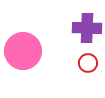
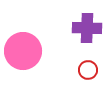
red circle: moved 7 px down
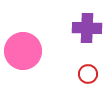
red circle: moved 4 px down
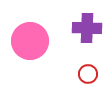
pink circle: moved 7 px right, 10 px up
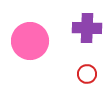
red circle: moved 1 px left
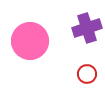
purple cross: rotated 20 degrees counterclockwise
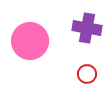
purple cross: rotated 28 degrees clockwise
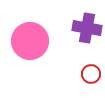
red circle: moved 4 px right
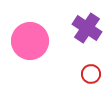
purple cross: rotated 24 degrees clockwise
